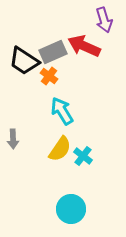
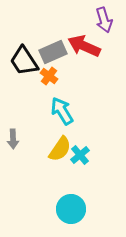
black trapezoid: rotated 24 degrees clockwise
cyan cross: moved 3 px left, 1 px up; rotated 12 degrees clockwise
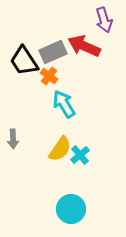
cyan arrow: moved 2 px right, 7 px up
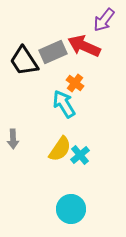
purple arrow: rotated 55 degrees clockwise
orange cross: moved 26 px right, 7 px down
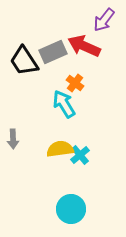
yellow semicircle: rotated 132 degrees counterclockwise
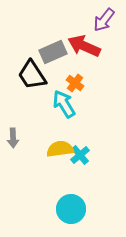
black trapezoid: moved 8 px right, 14 px down
gray arrow: moved 1 px up
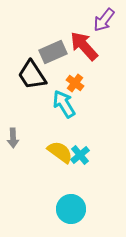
red arrow: rotated 24 degrees clockwise
yellow semicircle: moved 3 px down; rotated 44 degrees clockwise
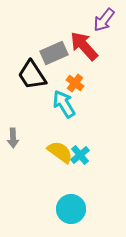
gray rectangle: moved 1 px right, 1 px down
